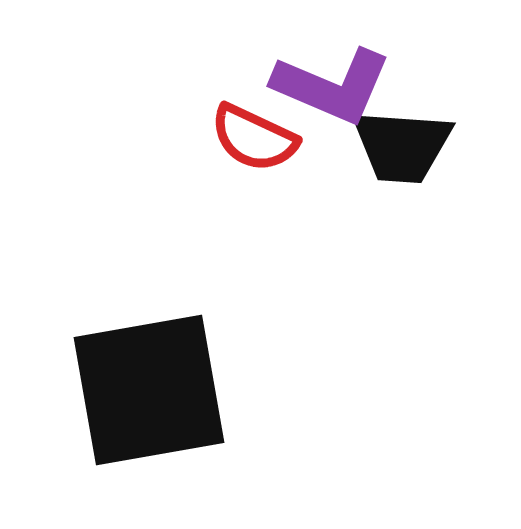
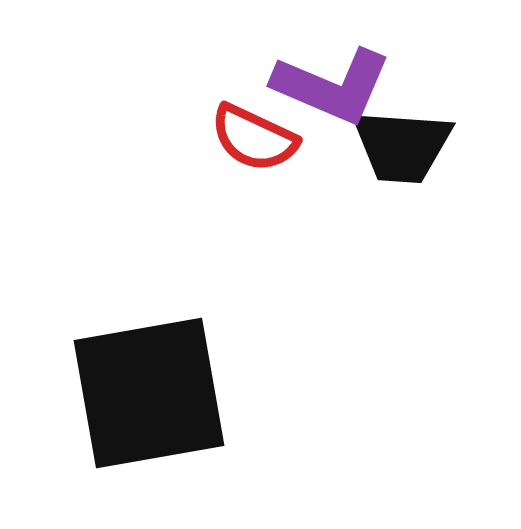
black square: moved 3 px down
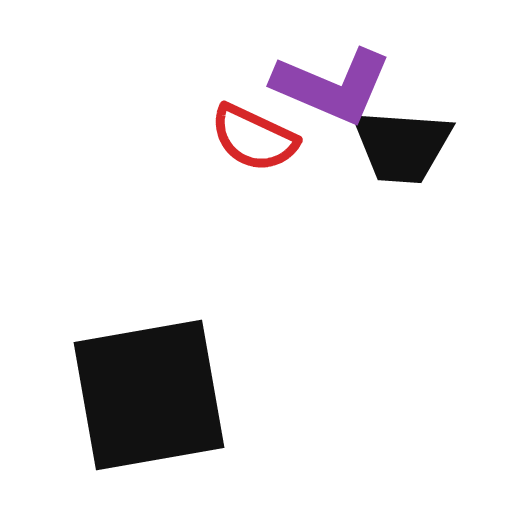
black square: moved 2 px down
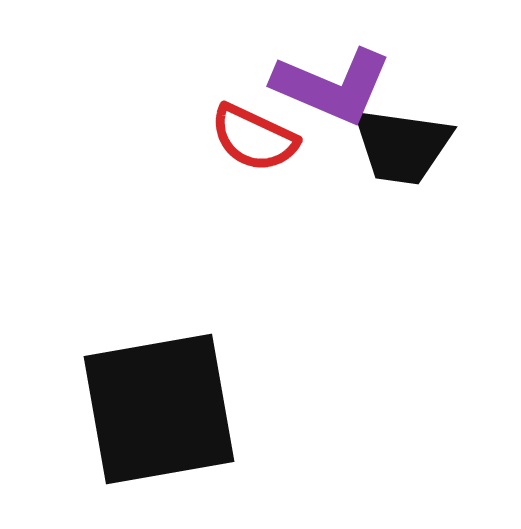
black trapezoid: rotated 4 degrees clockwise
black square: moved 10 px right, 14 px down
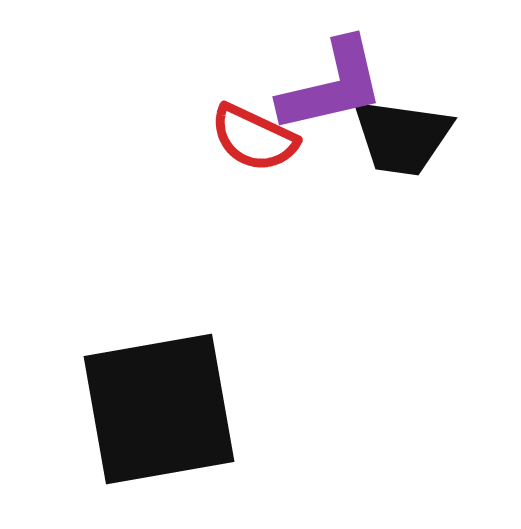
purple L-shape: rotated 36 degrees counterclockwise
black trapezoid: moved 9 px up
